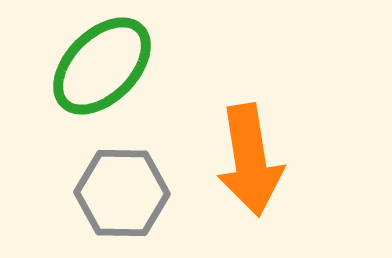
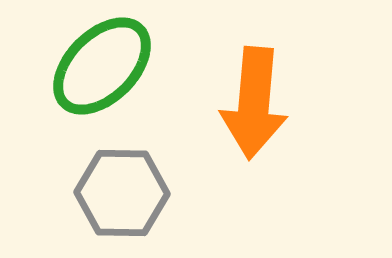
orange arrow: moved 4 px right, 57 px up; rotated 14 degrees clockwise
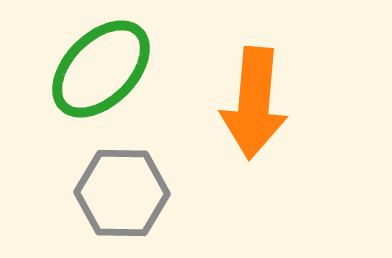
green ellipse: moved 1 px left, 3 px down
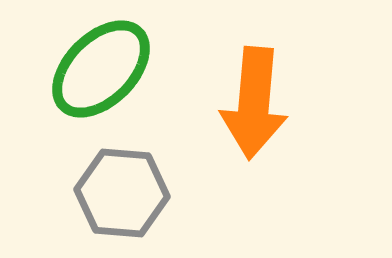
gray hexagon: rotated 4 degrees clockwise
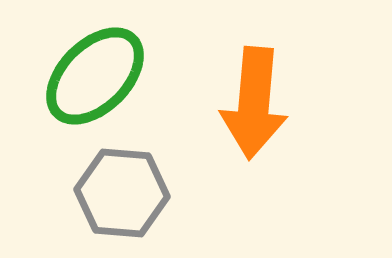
green ellipse: moved 6 px left, 7 px down
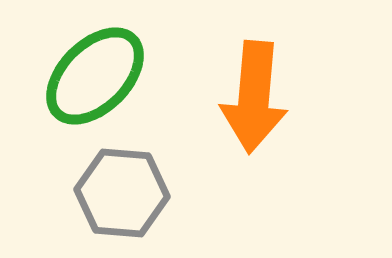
orange arrow: moved 6 px up
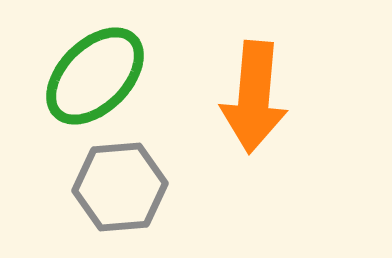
gray hexagon: moved 2 px left, 6 px up; rotated 10 degrees counterclockwise
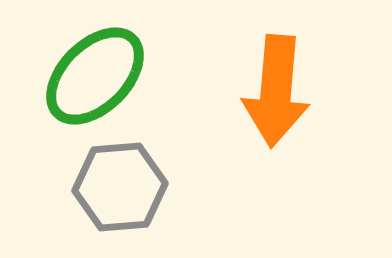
orange arrow: moved 22 px right, 6 px up
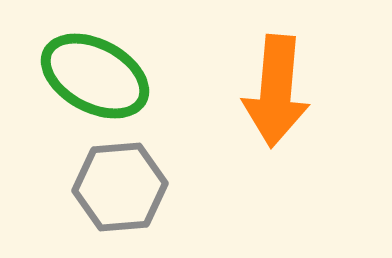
green ellipse: rotated 73 degrees clockwise
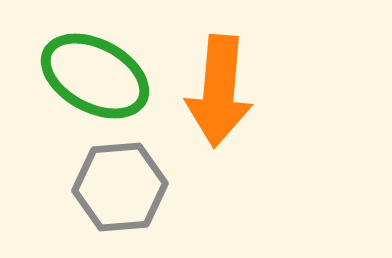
orange arrow: moved 57 px left
